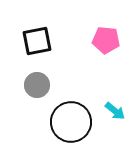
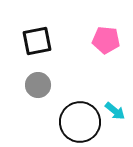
gray circle: moved 1 px right
black circle: moved 9 px right
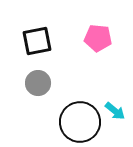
pink pentagon: moved 8 px left, 2 px up
gray circle: moved 2 px up
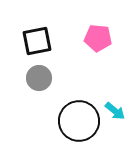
gray circle: moved 1 px right, 5 px up
black circle: moved 1 px left, 1 px up
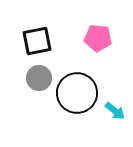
black circle: moved 2 px left, 28 px up
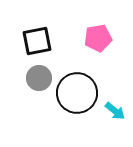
pink pentagon: rotated 16 degrees counterclockwise
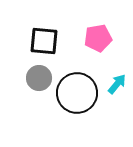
black square: moved 7 px right; rotated 16 degrees clockwise
cyan arrow: moved 2 px right, 27 px up; rotated 90 degrees counterclockwise
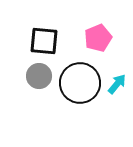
pink pentagon: rotated 12 degrees counterclockwise
gray circle: moved 2 px up
black circle: moved 3 px right, 10 px up
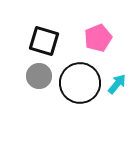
black square: rotated 12 degrees clockwise
